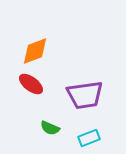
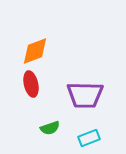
red ellipse: rotated 40 degrees clockwise
purple trapezoid: rotated 9 degrees clockwise
green semicircle: rotated 42 degrees counterclockwise
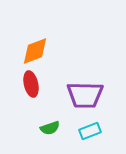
cyan rectangle: moved 1 px right, 7 px up
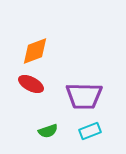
red ellipse: rotated 50 degrees counterclockwise
purple trapezoid: moved 1 px left, 1 px down
green semicircle: moved 2 px left, 3 px down
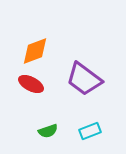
purple trapezoid: moved 17 px up; rotated 36 degrees clockwise
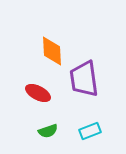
orange diamond: moved 17 px right; rotated 72 degrees counterclockwise
purple trapezoid: rotated 45 degrees clockwise
red ellipse: moved 7 px right, 9 px down
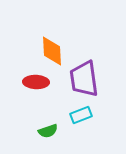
red ellipse: moved 2 px left, 11 px up; rotated 25 degrees counterclockwise
cyan rectangle: moved 9 px left, 16 px up
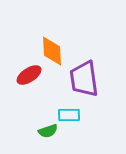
red ellipse: moved 7 px left, 7 px up; rotated 35 degrees counterclockwise
cyan rectangle: moved 12 px left; rotated 20 degrees clockwise
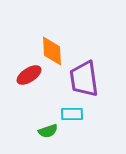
cyan rectangle: moved 3 px right, 1 px up
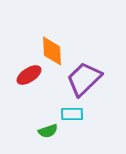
purple trapezoid: rotated 54 degrees clockwise
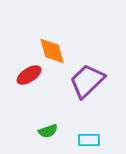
orange diamond: rotated 12 degrees counterclockwise
purple trapezoid: moved 3 px right, 2 px down
cyan rectangle: moved 17 px right, 26 px down
